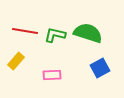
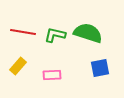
red line: moved 2 px left, 1 px down
yellow rectangle: moved 2 px right, 5 px down
blue square: rotated 18 degrees clockwise
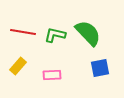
green semicircle: rotated 28 degrees clockwise
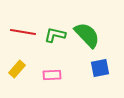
green semicircle: moved 1 px left, 2 px down
yellow rectangle: moved 1 px left, 3 px down
